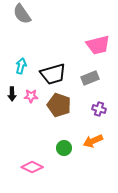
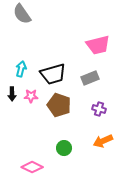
cyan arrow: moved 3 px down
orange arrow: moved 10 px right
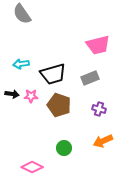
cyan arrow: moved 5 px up; rotated 112 degrees counterclockwise
black arrow: rotated 80 degrees counterclockwise
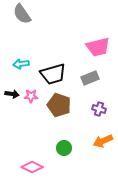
pink trapezoid: moved 2 px down
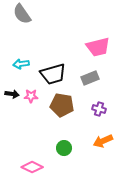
brown pentagon: moved 3 px right; rotated 10 degrees counterclockwise
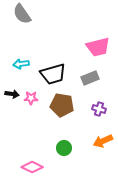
pink star: moved 2 px down
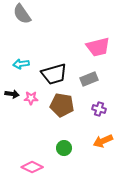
black trapezoid: moved 1 px right
gray rectangle: moved 1 px left, 1 px down
